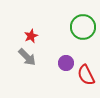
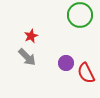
green circle: moved 3 px left, 12 px up
red semicircle: moved 2 px up
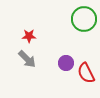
green circle: moved 4 px right, 4 px down
red star: moved 2 px left; rotated 24 degrees clockwise
gray arrow: moved 2 px down
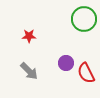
gray arrow: moved 2 px right, 12 px down
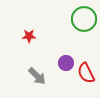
gray arrow: moved 8 px right, 5 px down
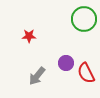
gray arrow: rotated 84 degrees clockwise
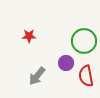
green circle: moved 22 px down
red semicircle: moved 3 px down; rotated 15 degrees clockwise
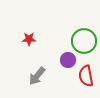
red star: moved 3 px down
purple circle: moved 2 px right, 3 px up
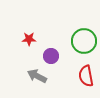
purple circle: moved 17 px left, 4 px up
gray arrow: rotated 78 degrees clockwise
